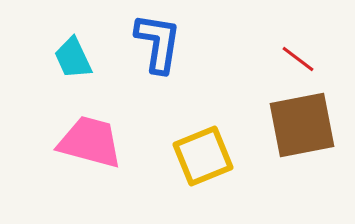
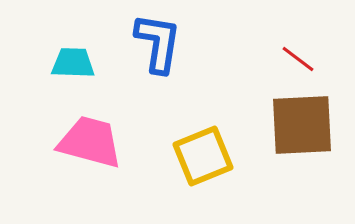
cyan trapezoid: moved 5 px down; rotated 117 degrees clockwise
brown square: rotated 8 degrees clockwise
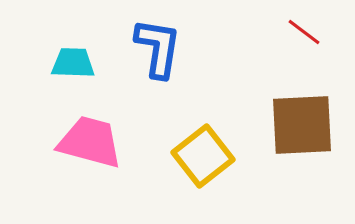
blue L-shape: moved 5 px down
red line: moved 6 px right, 27 px up
yellow square: rotated 16 degrees counterclockwise
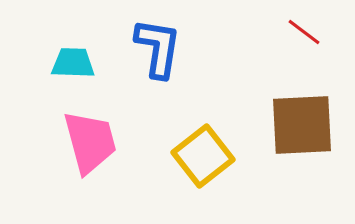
pink trapezoid: rotated 60 degrees clockwise
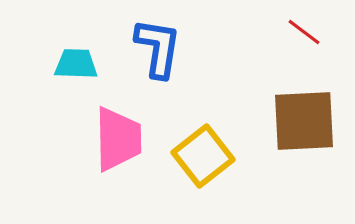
cyan trapezoid: moved 3 px right, 1 px down
brown square: moved 2 px right, 4 px up
pink trapezoid: moved 28 px right, 3 px up; rotated 14 degrees clockwise
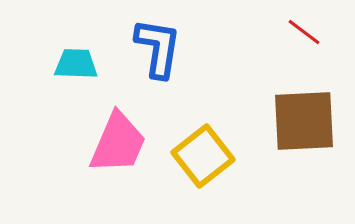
pink trapezoid: moved 4 px down; rotated 24 degrees clockwise
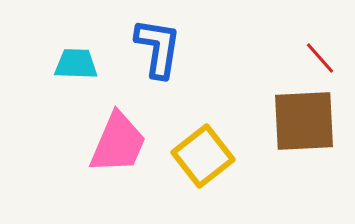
red line: moved 16 px right, 26 px down; rotated 12 degrees clockwise
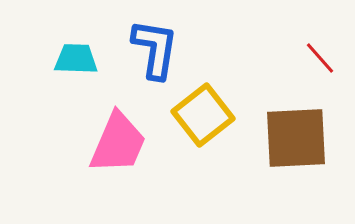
blue L-shape: moved 3 px left, 1 px down
cyan trapezoid: moved 5 px up
brown square: moved 8 px left, 17 px down
yellow square: moved 41 px up
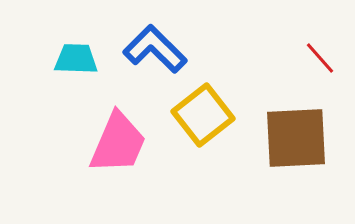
blue L-shape: rotated 54 degrees counterclockwise
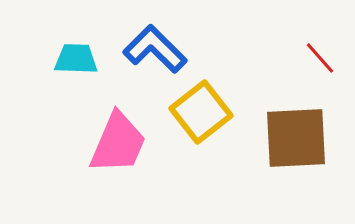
yellow square: moved 2 px left, 3 px up
